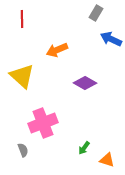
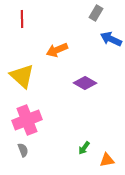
pink cross: moved 16 px left, 3 px up
orange triangle: rotated 28 degrees counterclockwise
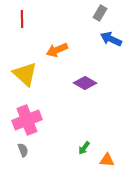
gray rectangle: moved 4 px right
yellow triangle: moved 3 px right, 2 px up
orange triangle: rotated 14 degrees clockwise
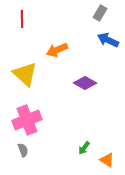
blue arrow: moved 3 px left, 1 px down
orange triangle: rotated 28 degrees clockwise
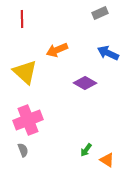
gray rectangle: rotated 35 degrees clockwise
blue arrow: moved 13 px down
yellow triangle: moved 2 px up
pink cross: moved 1 px right
green arrow: moved 2 px right, 2 px down
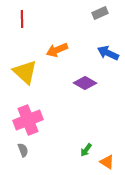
orange triangle: moved 2 px down
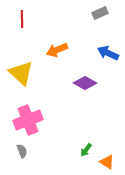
yellow triangle: moved 4 px left, 1 px down
gray semicircle: moved 1 px left, 1 px down
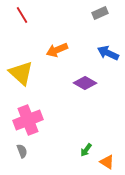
red line: moved 4 px up; rotated 30 degrees counterclockwise
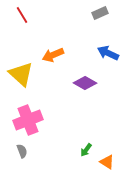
orange arrow: moved 4 px left, 5 px down
yellow triangle: moved 1 px down
